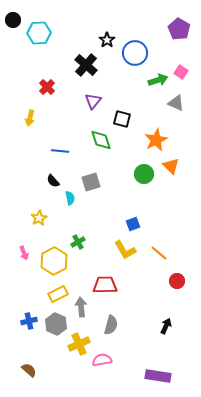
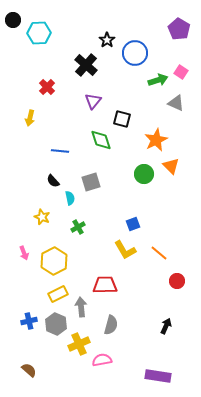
yellow star: moved 3 px right, 1 px up; rotated 21 degrees counterclockwise
green cross: moved 15 px up
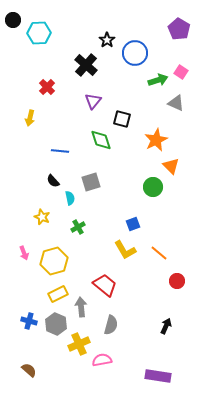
green circle: moved 9 px right, 13 px down
yellow hexagon: rotated 12 degrees clockwise
red trapezoid: rotated 40 degrees clockwise
blue cross: rotated 28 degrees clockwise
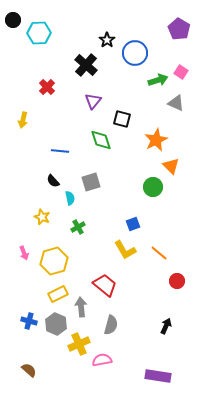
yellow arrow: moved 7 px left, 2 px down
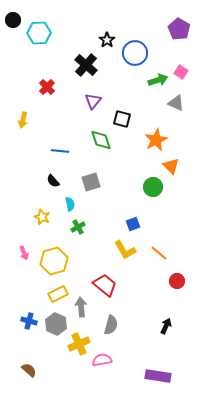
cyan semicircle: moved 6 px down
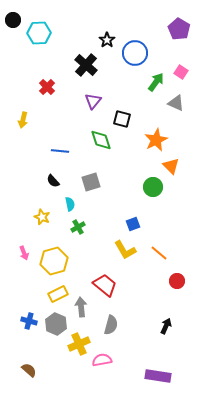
green arrow: moved 2 px left, 2 px down; rotated 36 degrees counterclockwise
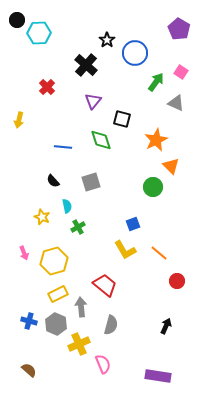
black circle: moved 4 px right
yellow arrow: moved 4 px left
blue line: moved 3 px right, 4 px up
cyan semicircle: moved 3 px left, 2 px down
pink semicircle: moved 1 px right, 4 px down; rotated 78 degrees clockwise
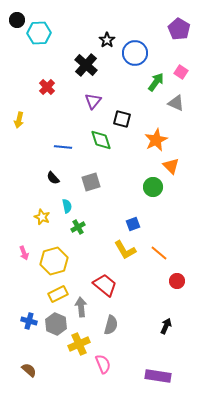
black semicircle: moved 3 px up
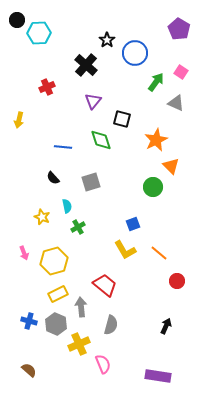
red cross: rotated 21 degrees clockwise
